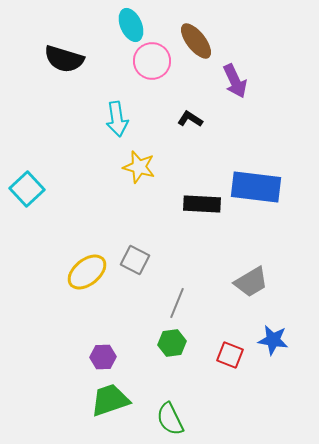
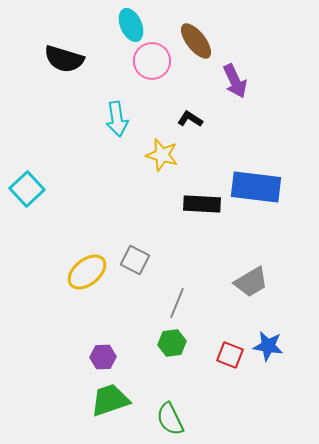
yellow star: moved 23 px right, 12 px up
blue star: moved 5 px left, 6 px down
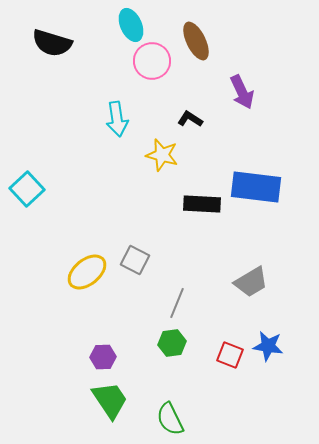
brown ellipse: rotated 12 degrees clockwise
black semicircle: moved 12 px left, 16 px up
purple arrow: moved 7 px right, 11 px down
green trapezoid: rotated 75 degrees clockwise
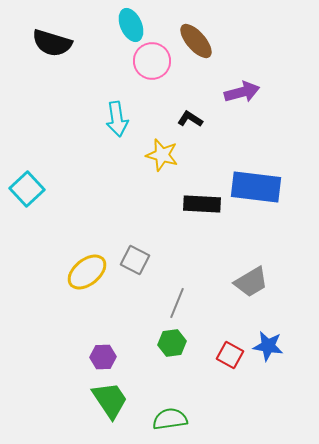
brown ellipse: rotated 15 degrees counterclockwise
purple arrow: rotated 80 degrees counterclockwise
red square: rotated 8 degrees clockwise
green semicircle: rotated 108 degrees clockwise
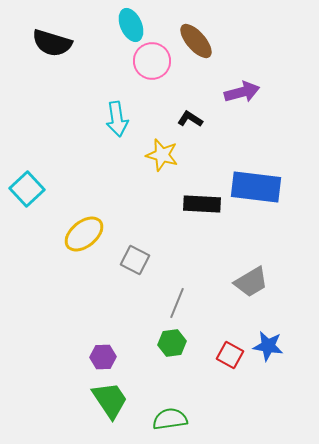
yellow ellipse: moved 3 px left, 38 px up
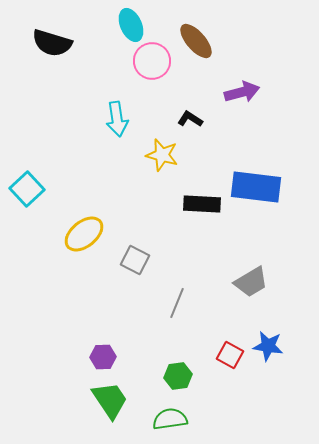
green hexagon: moved 6 px right, 33 px down
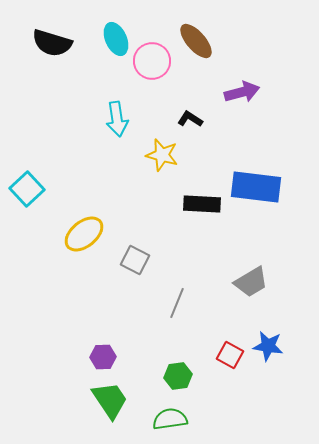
cyan ellipse: moved 15 px left, 14 px down
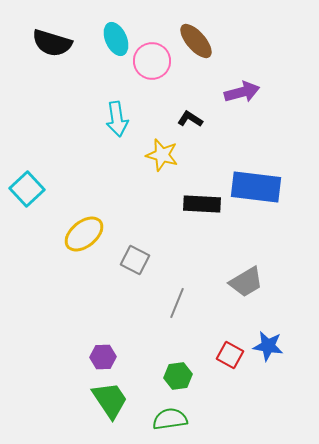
gray trapezoid: moved 5 px left
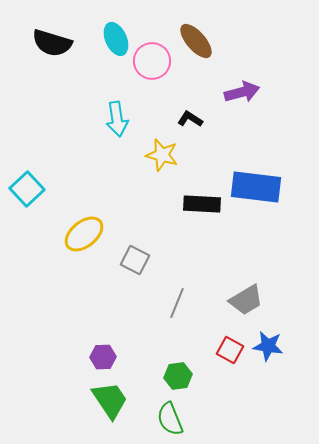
gray trapezoid: moved 18 px down
red square: moved 5 px up
green semicircle: rotated 104 degrees counterclockwise
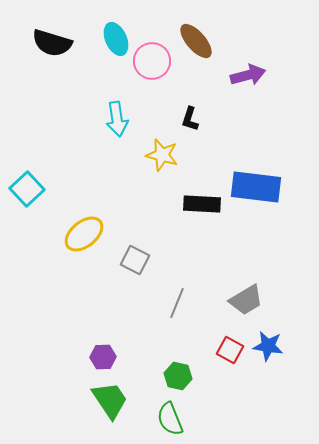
purple arrow: moved 6 px right, 17 px up
black L-shape: rotated 105 degrees counterclockwise
green hexagon: rotated 20 degrees clockwise
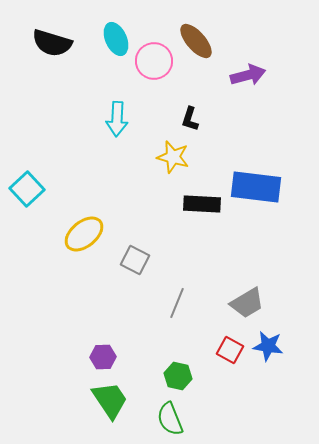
pink circle: moved 2 px right
cyan arrow: rotated 12 degrees clockwise
yellow star: moved 11 px right, 2 px down
gray trapezoid: moved 1 px right, 3 px down
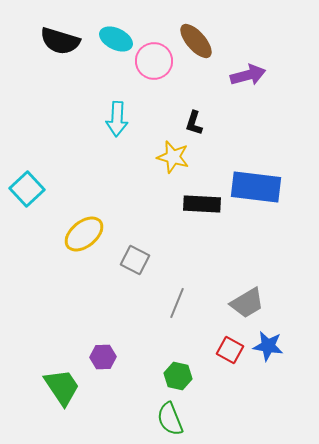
cyan ellipse: rotated 40 degrees counterclockwise
black semicircle: moved 8 px right, 2 px up
black L-shape: moved 4 px right, 4 px down
green trapezoid: moved 48 px left, 13 px up
